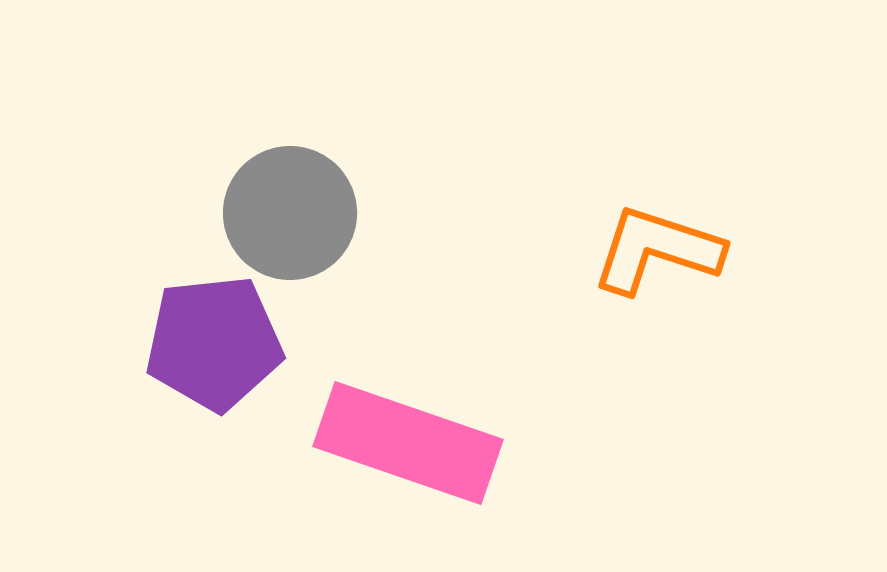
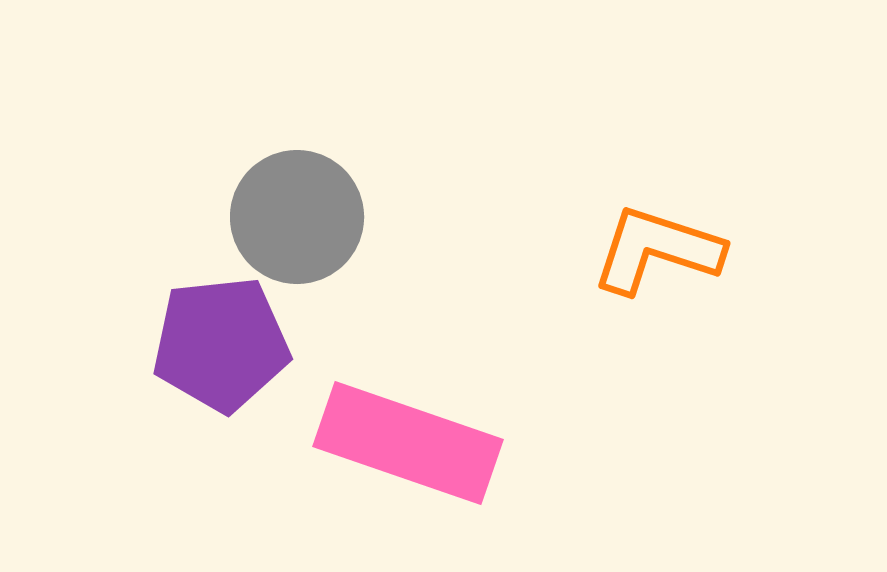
gray circle: moved 7 px right, 4 px down
purple pentagon: moved 7 px right, 1 px down
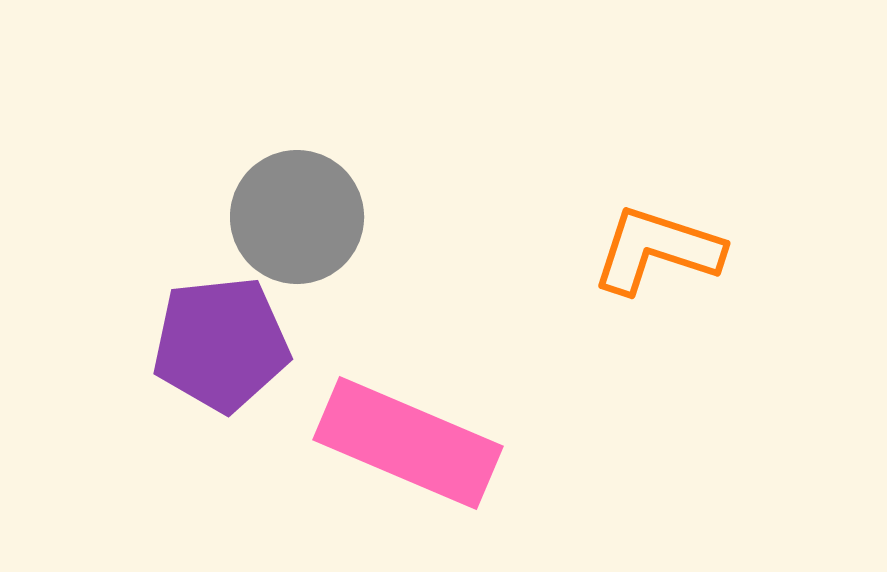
pink rectangle: rotated 4 degrees clockwise
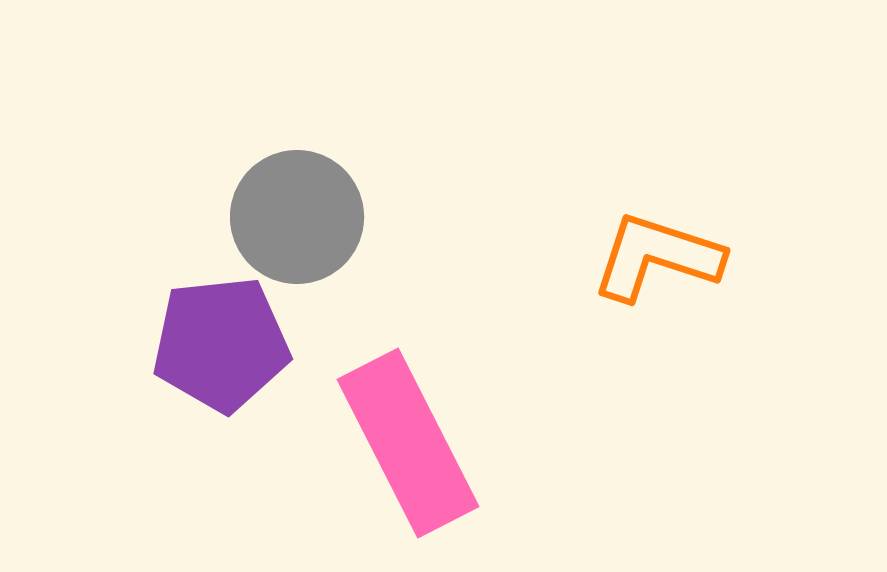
orange L-shape: moved 7 px down
pink rectangle: rotated 40 degrees clockwise
